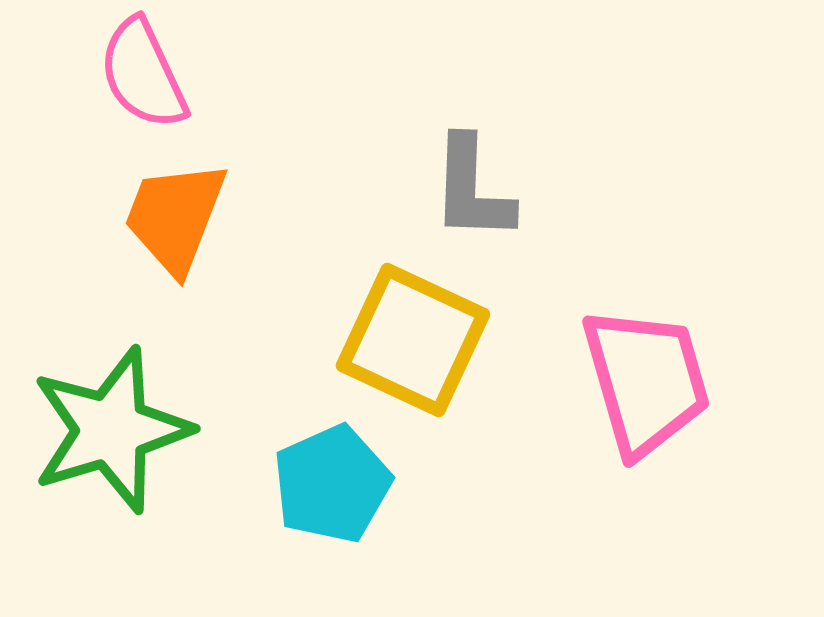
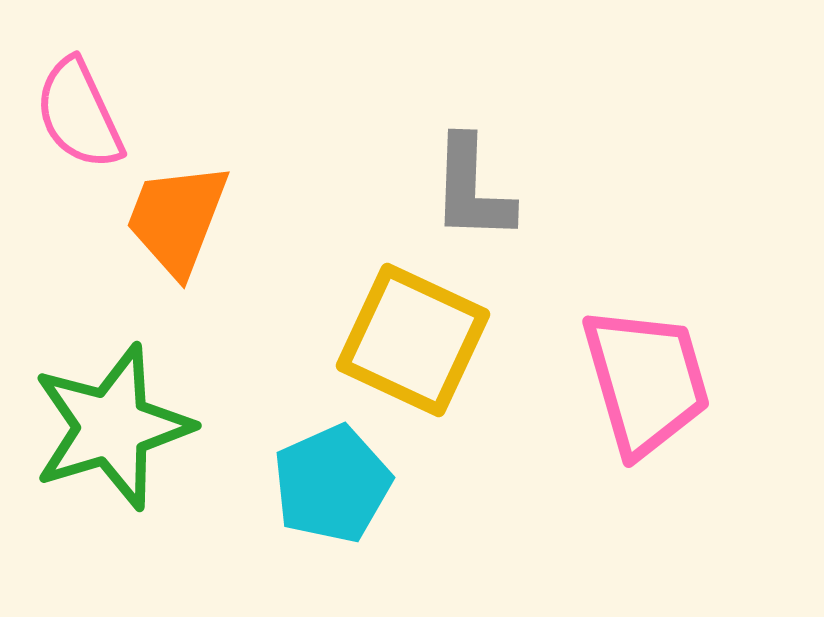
pink semicircle: moved 64 px left, 40 px down
orange trapezoid: moved 2 px right, 2 px down
green star: moved 1 px right, 3 px up
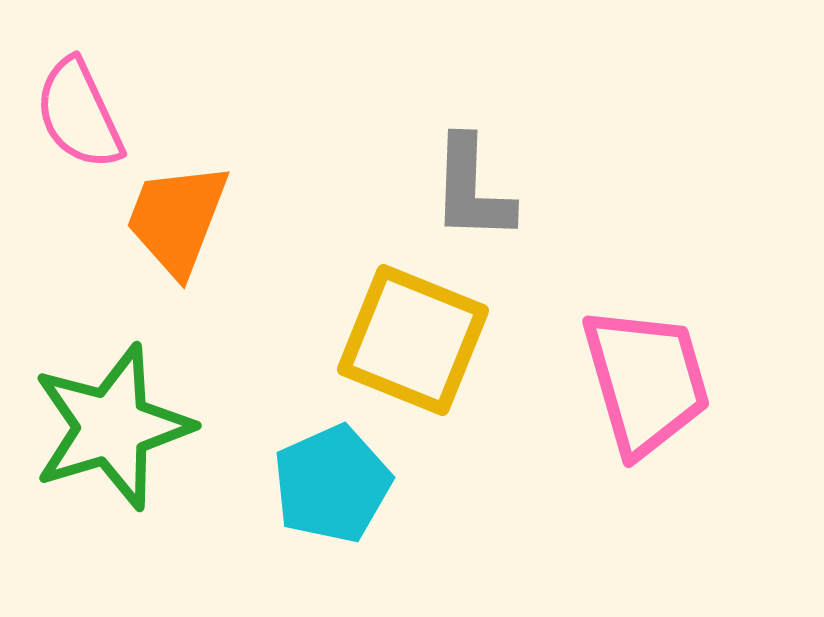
yellow square: rotated 3 degrees counterclockwise
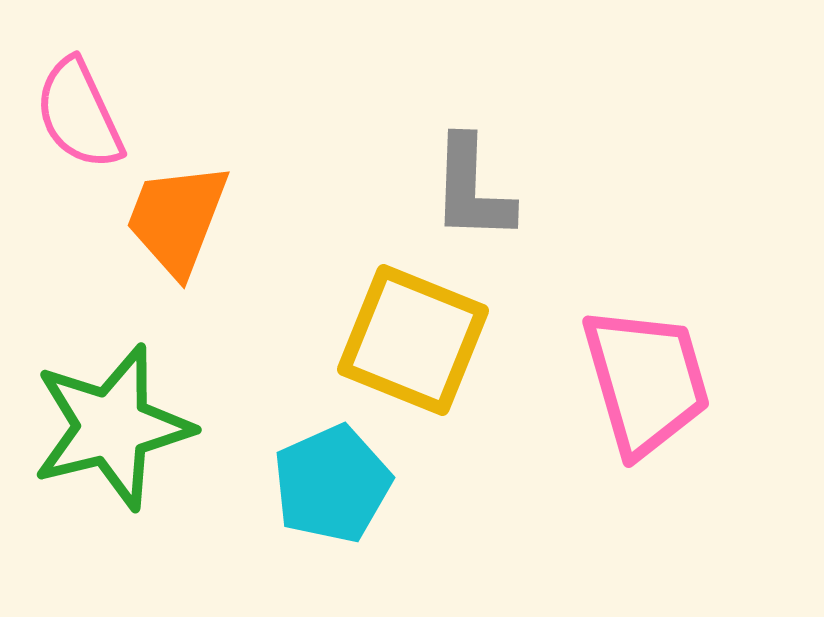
green star: rotated 3 degrees clockwise
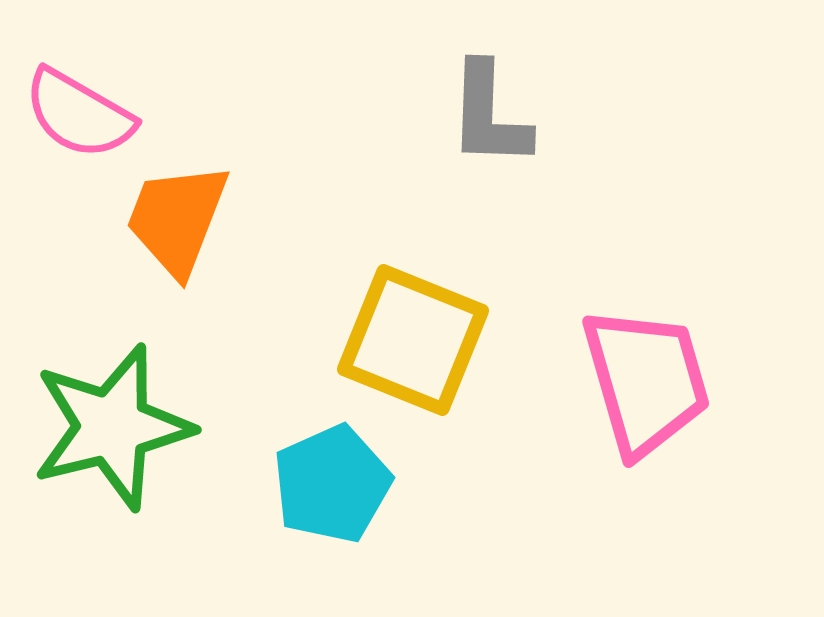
pink semicircle: rotated 35 degrees counterclockwise
gray L-shape: moved 17 px right, 74 px up
